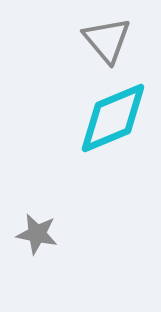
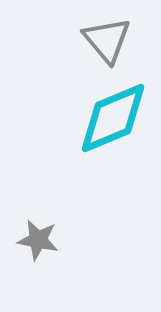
gray star: moved 1 px right, 6 px down
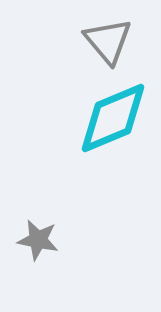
gray triangle: moved 1 px right, 1 px down
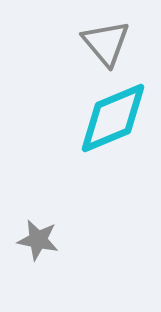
gray triangle: moved 2 px left, 2 px down
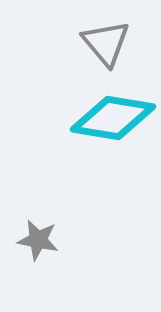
cyan diamond: rotated 32 degrees clockwise
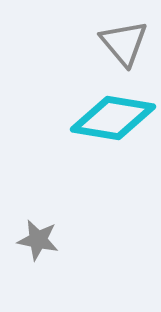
gray triangle: moved 18 px right
